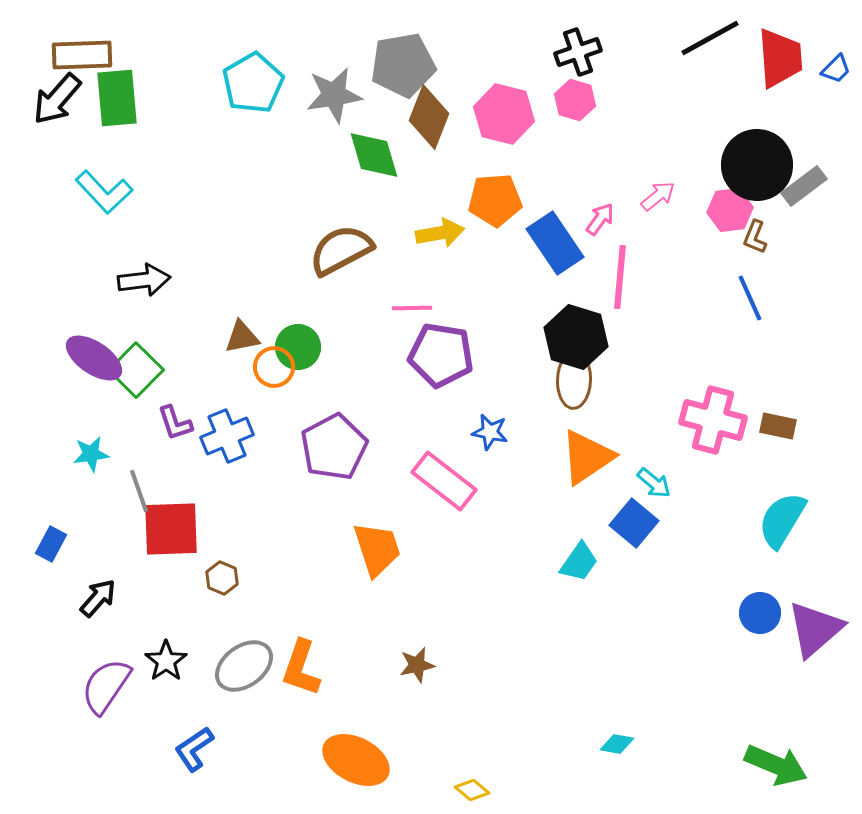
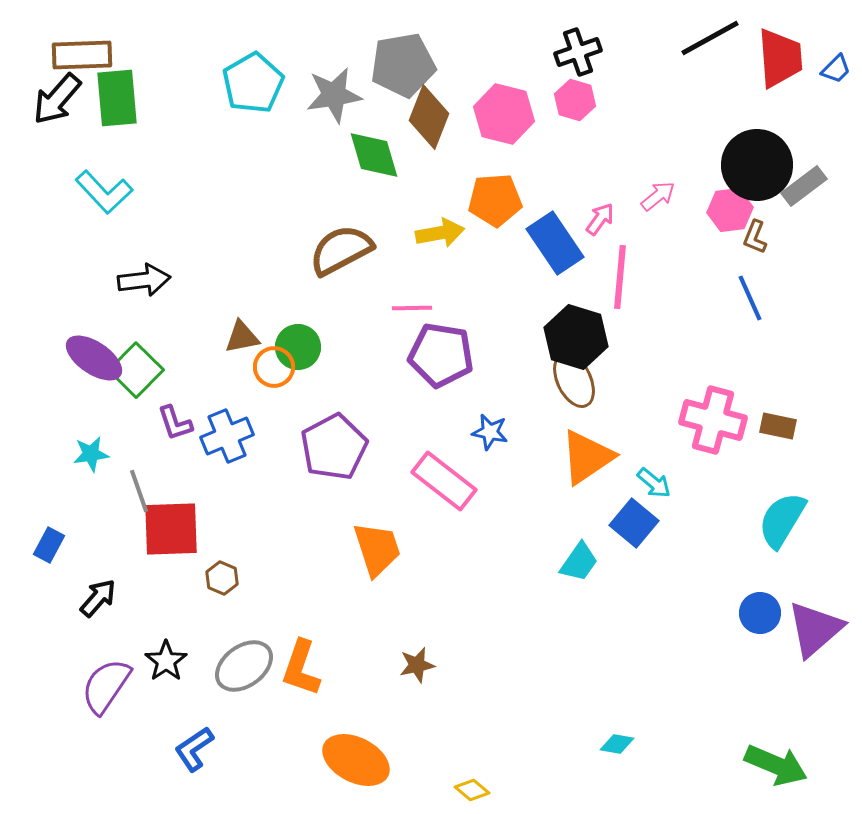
brown ellipse at (574, 380): rotated 28 degrees counterclockwise
blue rectangle at (51, 544): moved 2 px left, 1 px down
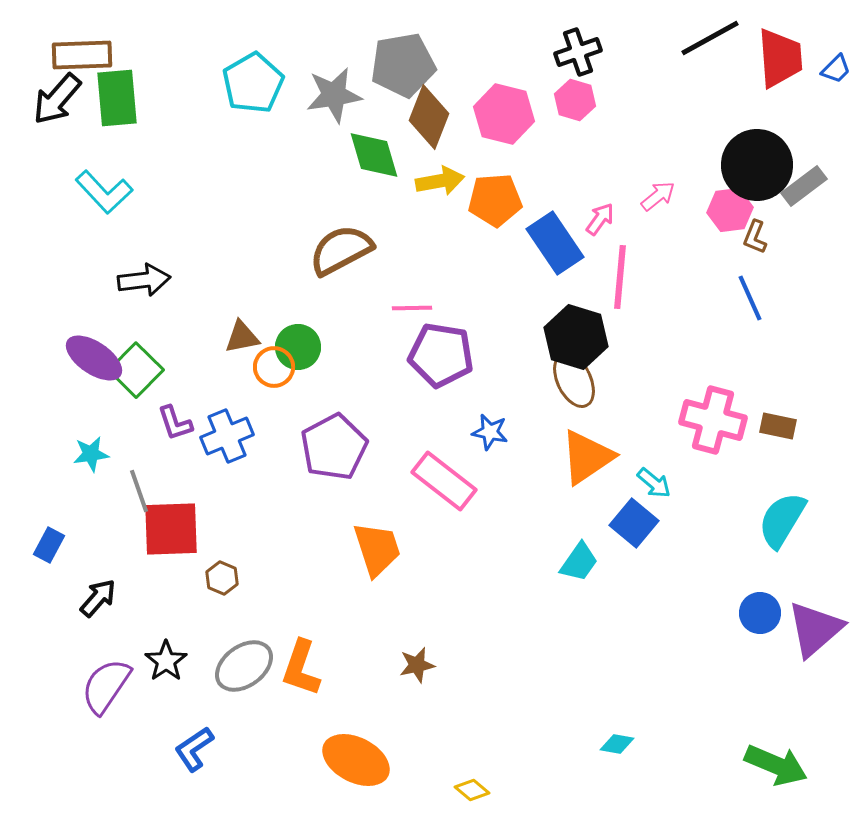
yellow arrow at (440, 233): moved 52 px up
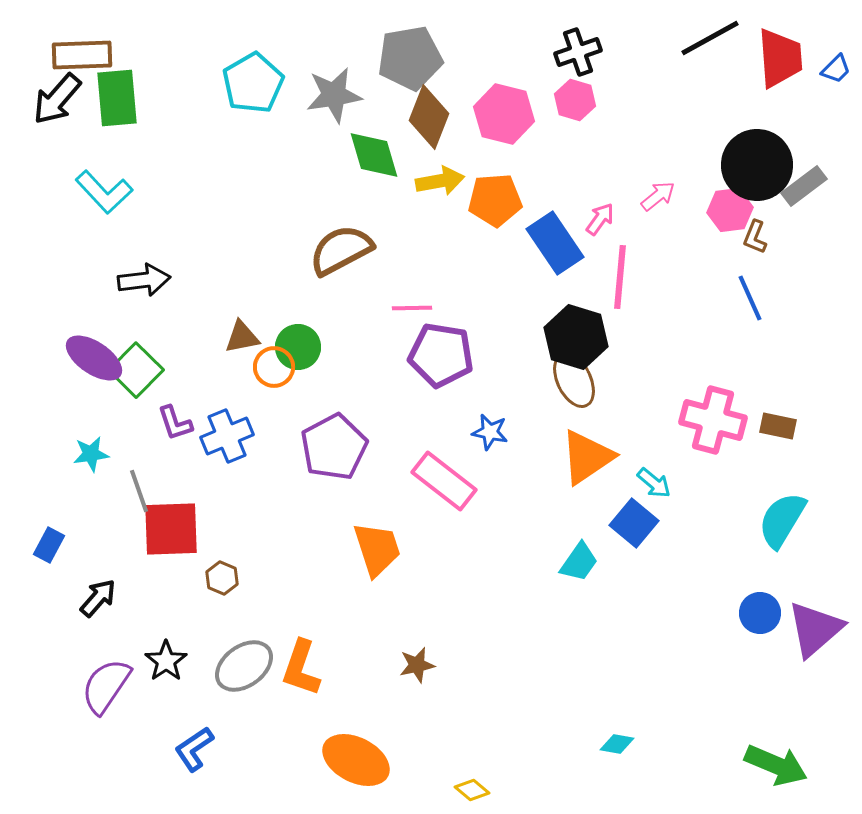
gray pentagon at (403, 65): moved 7 px right, 7 px up
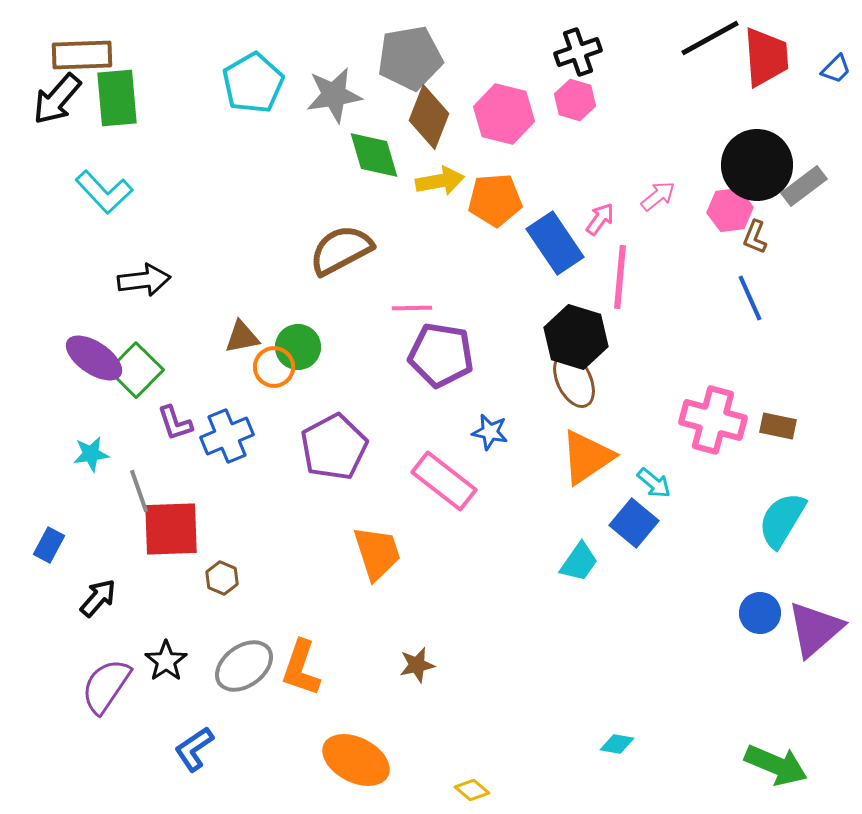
red trapezoid at (780, 58): moved 14 px left, 1 px up
orange trapezoid at (377, 549): moved 4 px down
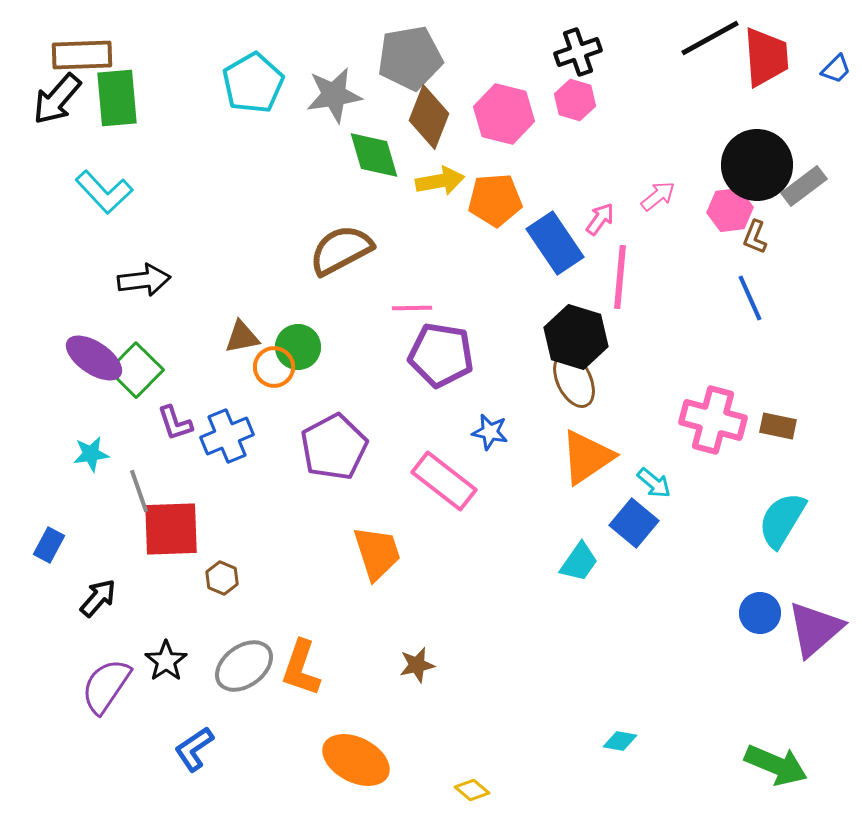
cyan diamond at (617, 744): moved 3 px right, 3 px up
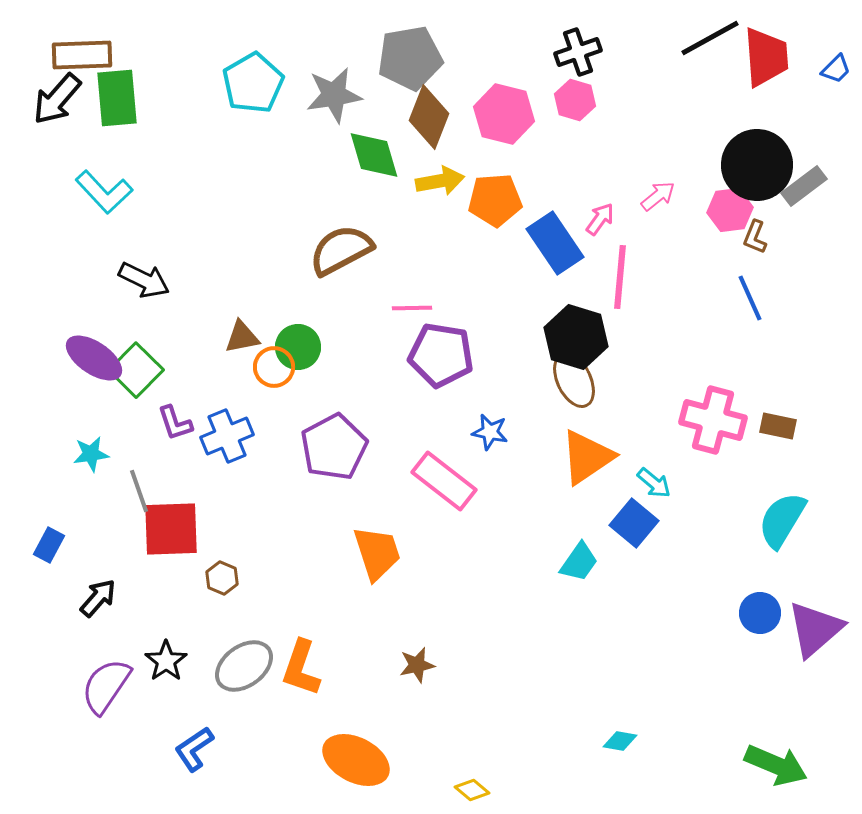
black arrow at (144, 280): rotated 33 degrees clockwise
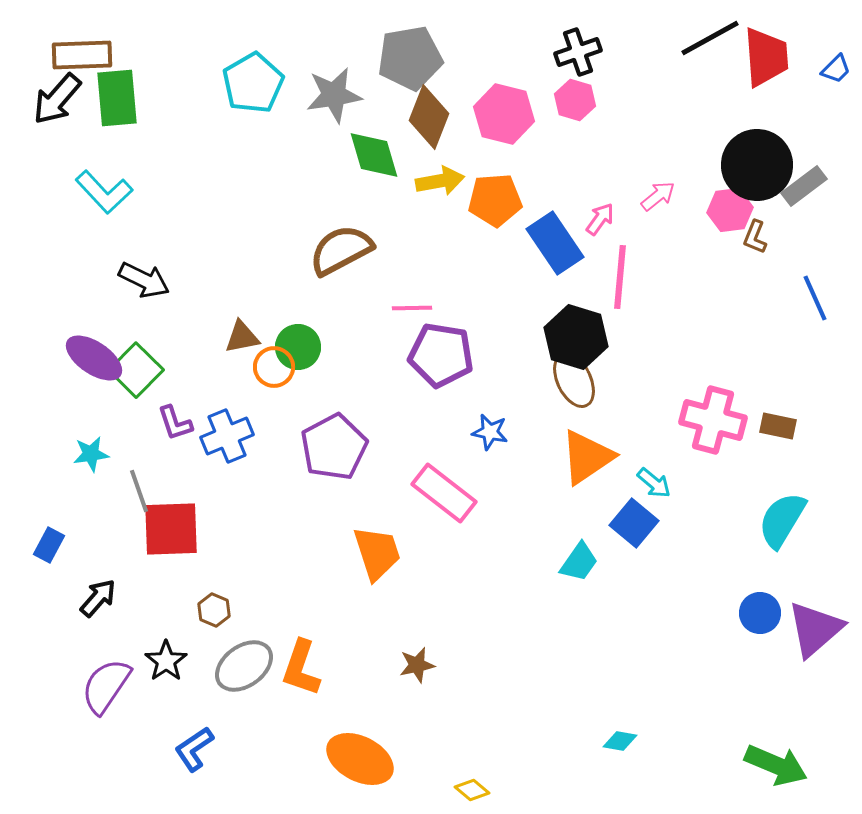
blue line at (750, 298): moved 65 px right
pink rectangle at (444, 481): moved 12 px down
brown hexagon at (222, 578): moved 8 px left, 32 px down
orange ellipse at (356, 760): moved 4 px right, 1 px up
